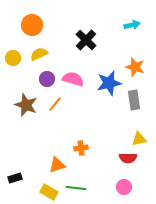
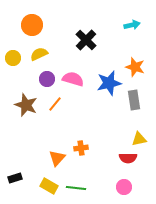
orange triangle: moved 7 px up; rotated 30 degrees counterclockwise
yellow rectangle: moved 6 px up
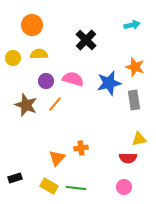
yellow semicircle: rotated 24 degrees clockwise
purple circle: moved 1 px left, 2 px down
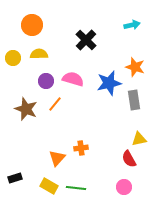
brown star: moved 4 px down
red semicircle: moved 1 px right, 1 px down; rotated 60 degrees clockwise
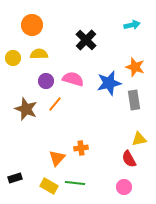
green line: moved 1 px left, 5 px up
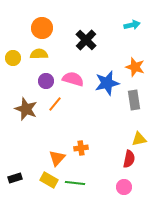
orange circle: moved 10 px right, 3 px down
blue star: moved 2 px left
red semicircle: rotated 138 degrees counterclockwise
yellow rectangle: moved 6 px up
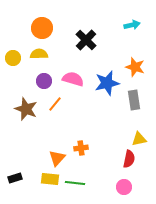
purple circle: moved 2 px left
yellow rectangle: moved 1 px right, 1 px up; rotated 24 degrees counterclockwise
